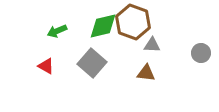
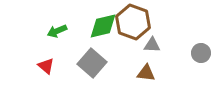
red triangle: rotated 12 degrees clockwise
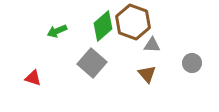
green diamond: rotated 28 degrees counterclockwise
gray circle: moved 9 px left, 10 px down
red triangle: moved 13 px left, 12 px down; rotated 24 degrees counterclockwise
brown triangle: moved 1 px right, 1 px down; rotated 42 degrees clockwise
